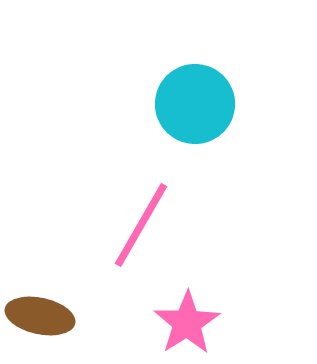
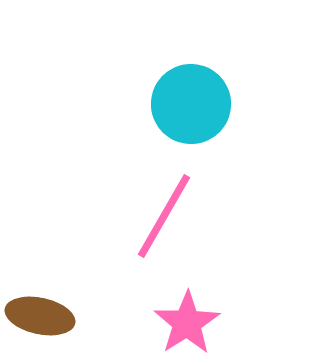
cyan circle: moved 4 px left
pink line: moved 23 px right, 9 px up
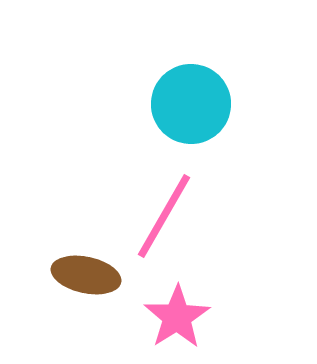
brown ellipse: moved 46 px right, 41 px up
pink star: moved 10 px left, 6 px up
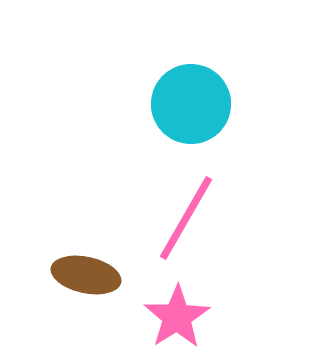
pink line: moved 22 px right, 2 px down
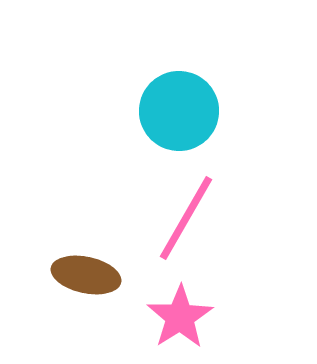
cyan circle: moved 12 px left, 7 px down
pink star: moved 3 px right
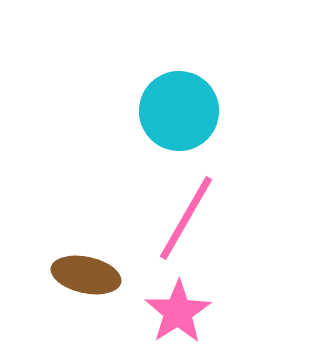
pink star: moved 2 px left, 5 px up
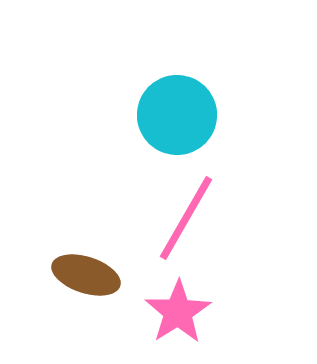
cyan circle: moved 2 px left, 4 px down
brown ellipse: rotated 6 degrees clockwise
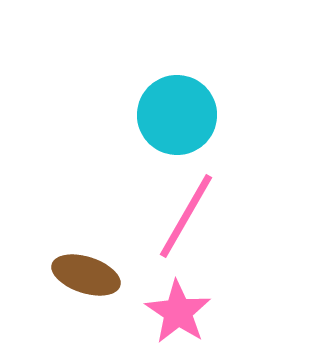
pink line: moved 2 px up
pink star: rotated 6 degrees counterclockwise
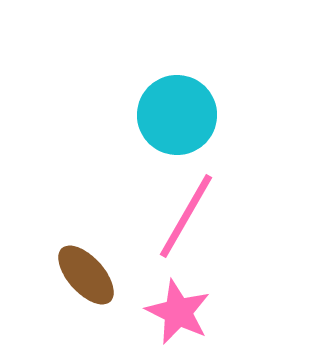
brown ellipse: rotated 30 degrees clockwise
pink star: rotated 8 degrees counterclockwise
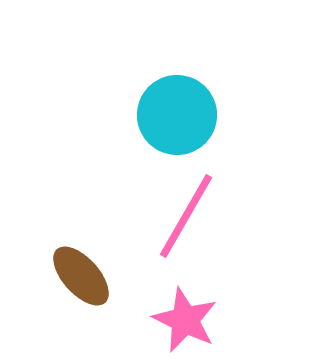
brown ellipse: moved 5 px left, 1 px down
pink star: moved 7 px right, 8 px down
